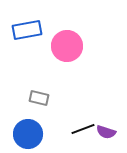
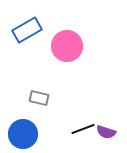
blue rectangle: rotated 20 degrees counterclockwise
blue circle: moved 5 px left
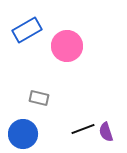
purple semicircle: rotated 54 degrees clockwise
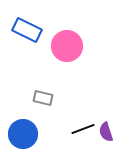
blue rectangle: rotated 56 degrees clockwise
gray rectangle: moved 4 px right
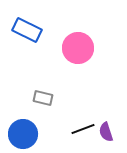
pink circle: moved 11 px right, 2 px down
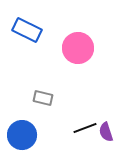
black line: moved 2 px right, 1 px up
blue circle: moved 1 px left, 1 px down
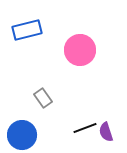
blue rectangle: rotated 40 degrees counterclockwise
pink circle: moved 2 px right, 2 px down
gray rectangle: rotated 42 degrees clockwise
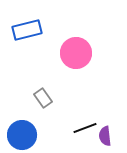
pink circle: moved 4 px left, 3 px down
purple semicircle: moved 1 px left, 4 px down; rotated 12 degrees clockwise
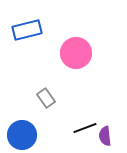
gray rectangle: moved 3 px right
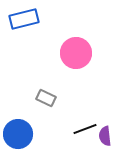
blue rectangle: moved 3 px left, 11 px up
gray rectangle: rotated 30 degrees counterclockwise
black line: moved 1 px down
blue circle: moved 4 px left, 1 px up
